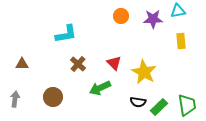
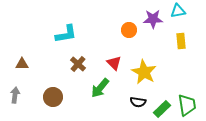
orange circle: moved 8 px right, 14 px down
green arrow: rotated 25 degrees counterclockwise
gray arrow: moved 4 px up
green rectangle: moved 3 px right, 2 px down
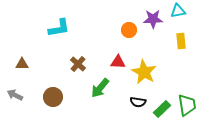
cyan L-shape: moved 7 px left, 6 px up
red triangle: moved 4 px right, 1 px up; rotated 42 degrees counterclockwise
gray arrow: rotated 70 degrees counterclockwise
